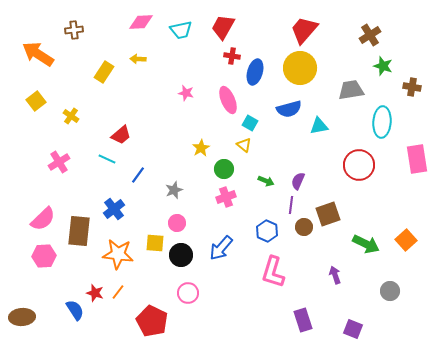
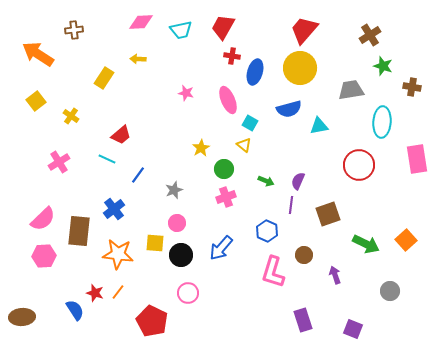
yellow rectangle at (104, 72): moved 6 px down
brown circle at (304, 227): moved 28 px down
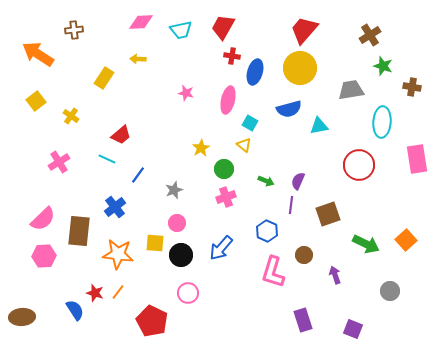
pink ellipse at (228, 100): rotated 36 degrees clockwise
blue cross at (114, 209): moved 1 px right, 2 px up
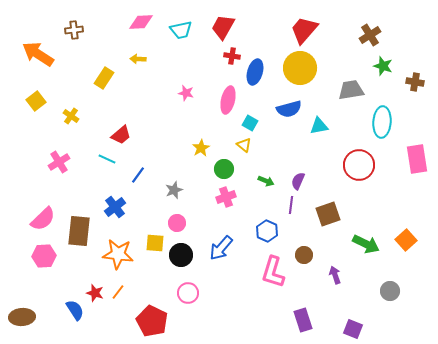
brown cross at (412, 87): moved 3 px right, 5 px up
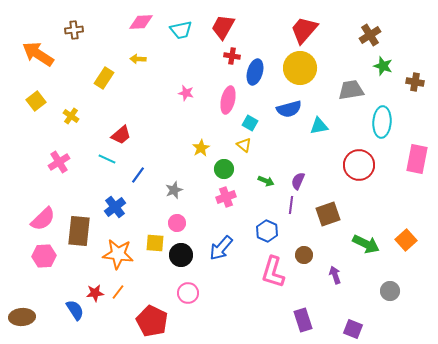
pink rectangle at (417, 159): rotated 20 degrees clockwise
red star at (95, 293): rotated 24 degrees counterclockwise
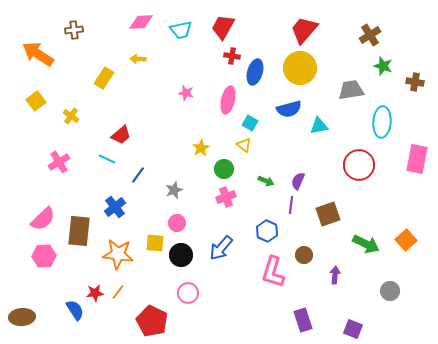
purple arrow at (335, 275): rotated 24 degrees clockwise
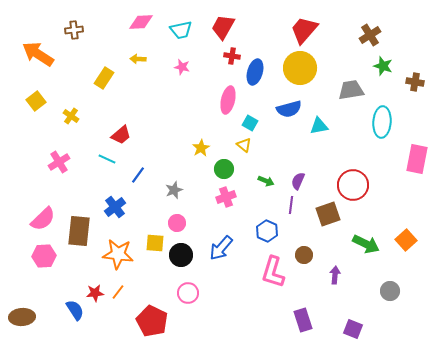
pink star at (186, 93): moved 4 px left, 26 px up
red circle at (359, 165): moved 6 px left, 20 px down
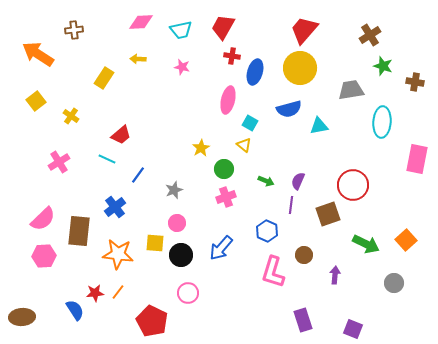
gray circle at (390, 291): moved 4 px right, 8 px up
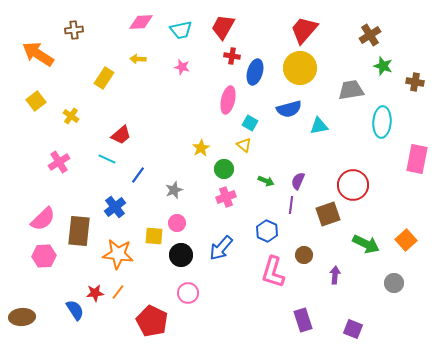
yellow square at (155, 243): moved 1 px left, 7 px up
